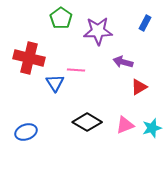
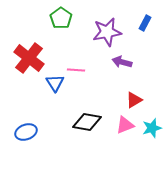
purple star: moved 9 px right, 1 px down; rotated 8 degrees counterclockwise
red cross: rotated 24 degrees clockwise
purple arrow: moved 1 px left
red triangle: moved 5 px left, 13 px down
black diamond: rotated 20 degrees counterclockwise
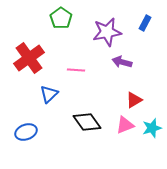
red cross: rotated 16 degrees clockwise
blue triangle: moved 6 px left, 11 px down; rotated 18 degrees clockwise
black diamond: rotated 44 degrees clockwise
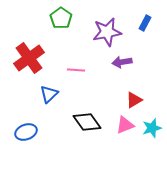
purple arrow: rotated 24 degrees counterclockwise
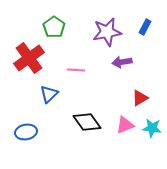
green pentagon: moved 7 px left, 9 px down
blue rectangle: moved 4 px down
red triangle: moved 6 px right, 2 px up
cyan star: rotated 24 degrees clockwise
blue ellipse: rotated 10 degrees clockwise
